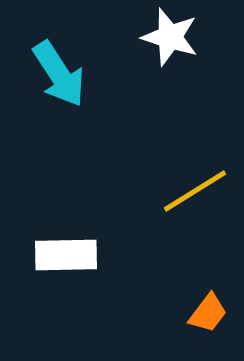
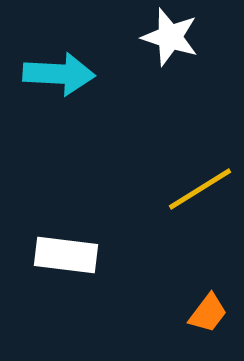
cyan arrow: rotated 54 degrees counterclockwise
yellow line: moved 5 px right, 2 px up
white rectangle: rotated 8 degrees clockwise
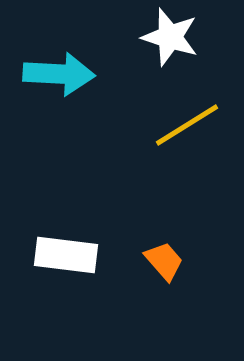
yellow line: moved 13 px left, 64 px up
orange trapezoid: moved 44 px left, 52 px up; rotated 78 degrees counterclockwise
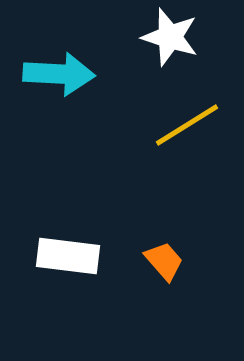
white rectangle: moved 2 px right, 1 px down
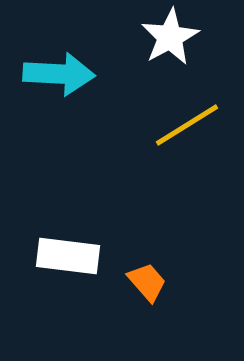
white star: rotated 26 degrees clockwise
orange trapezoid: moved 17 px left, 21 px down
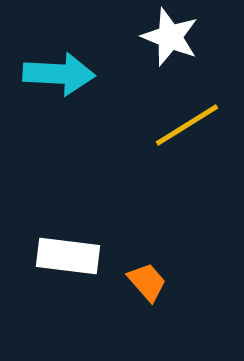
white star: rotated 22 degrees counterclockwise
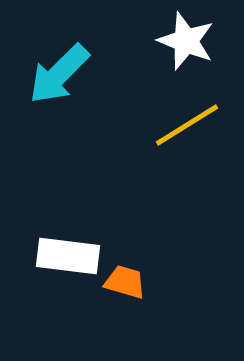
white star: moved 16 px right, 4 px down
cyan arrow: rotated 132 degrees clockwise
orange trapezoid: moved 22 px left; rotated 33 degrees counterclockwise
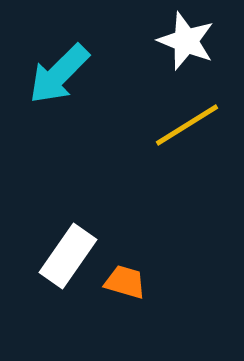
white rectangle: rotated 62 degrees counterclockwise
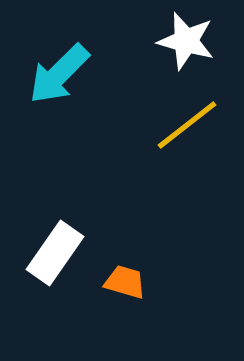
white star: rotated 6 degrees counterclockwise
yellow line: rotated 6 degrees counterclockwise
white rectangle: moved 13 px left, 3 px up
